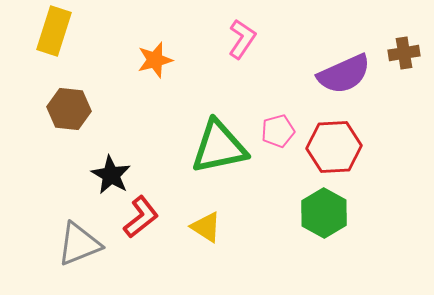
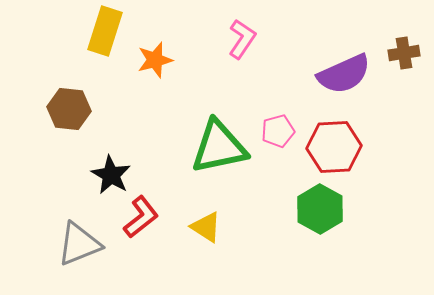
yellow rectangle: moved 51 px right
green hexagon: moved 4 px left, 4 px up
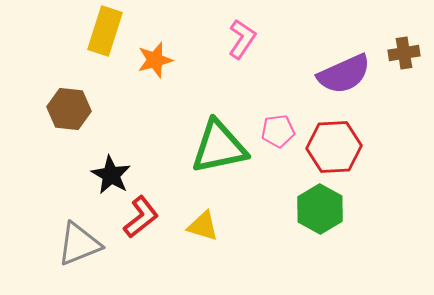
pink pentagon: rotated 8 degrees clockwise
yellow triangle: moved 3 px left, 1 px up; rotated 16 degrees counterclockwise
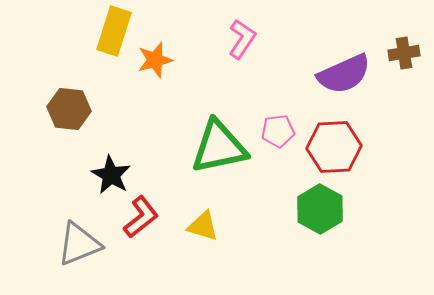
yellow rectangle: moved 9 px right
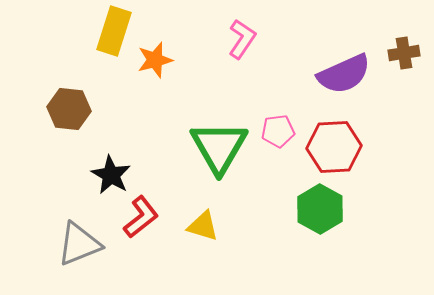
green triangle: rotated 48 degrees counterclockwise
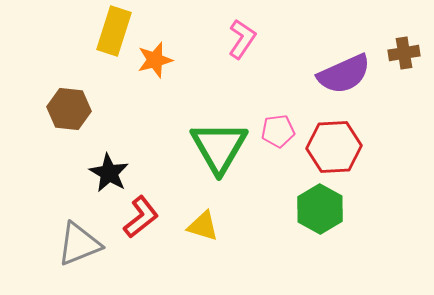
black star: moved 2 px left, 2 px up
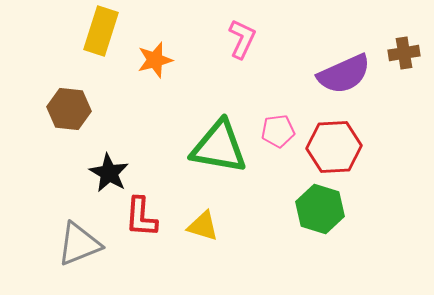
yellow rectangle: moved 13 px left
pink L-shape: rotated 9 degrees counterclockwise
green triangle: rotated 50 degrees counterclockwise
green hexagon: rotated 12 degrees counterclockwise
red L-shape: rotated 132 degrees clockwise
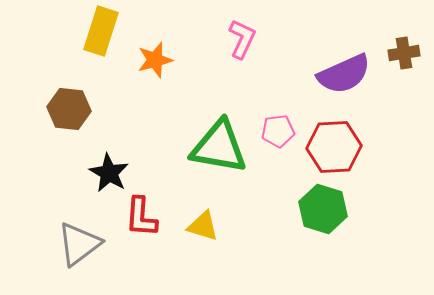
green hexagon: moved 3 px right
gray triangle: rotated 15 degrees counterclockwise
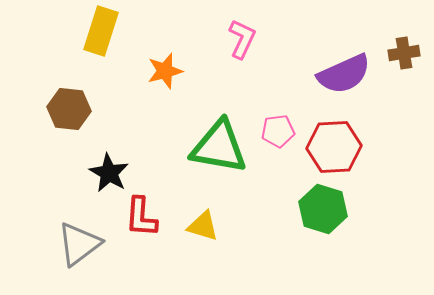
orange star: moved 10 px right, 11 px down
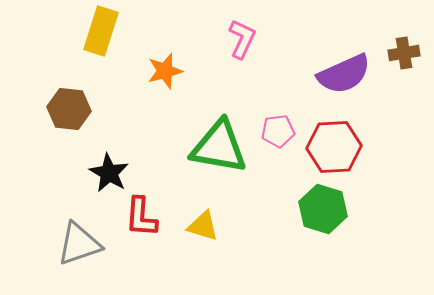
gray triangle: rotated 18 degrees clockwise
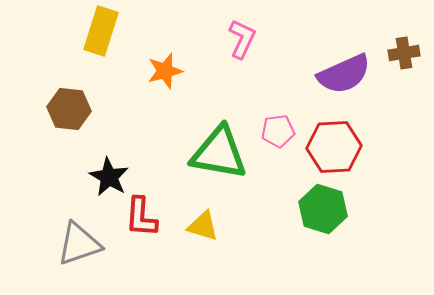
green triangle: moved 6 px down
black star: moved 4 px down
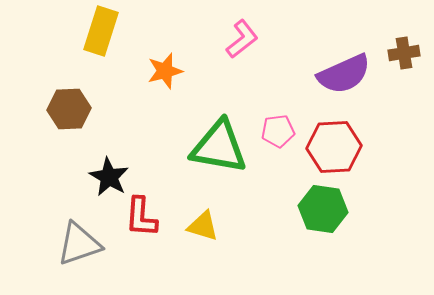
pink L-shape: rotated 27 degrees clockwise
brown hexagon: rotated 9 degrees counterclockwise
green triangle: moved 6 px up
green hexagon: rotated 9 degrees counterclockwise
